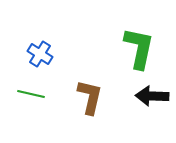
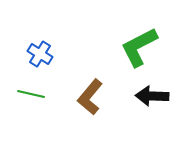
green L-shape: moved 1 px up; rotated 129 degrees counterclockwise
brown L-shape: rotated 153 degrees counterclockwise
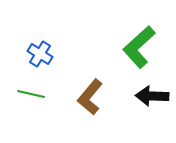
green L-shape: rotated 15 degrees counterclockwise
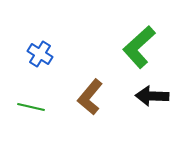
green line: moved 13 px down
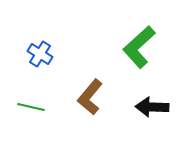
black arrow: moved 11 px down
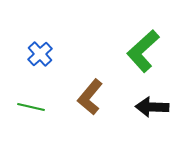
green L-shape: moved 4 px right, 4 px down
blue cross: rotated 15 degrees clockwise
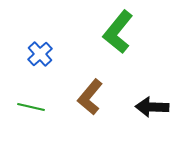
green L-shape: moved 25 px left, 19 px up; rotated 9 degrees counterclockwise
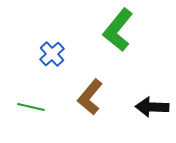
green L-shape: moved 2 px up
blue cross: moved 12 px right
